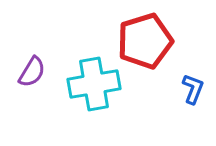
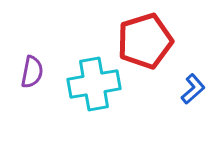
purple semicircle: rotated 20 degrees counterclockwise
blue L-shape: rotated 28 degrees clockwise
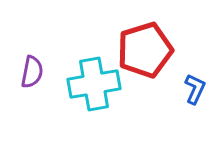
red pentagon: moved 9 px down
blue L-shape: moved 2 px right; rotated 24 degrees counterclockwise
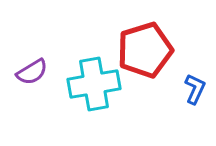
purple semicircle: rotated 48 degrees clockwise
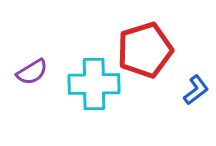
cyan cross: rotated 9 degrees clockwise
blue L-shape: moved 1 px right, 1 px down; rotated 28 degrees clockwise
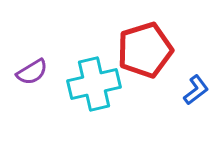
cyan cross: rotated 12 degrees counterclockwise
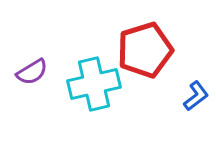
blue L-shape: moved 6 px down
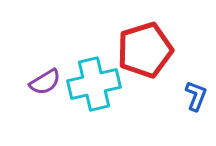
purple semicircle: moved 13 px right, 10 px down
blue L-shape: rotated 32 degrees counterclockwise
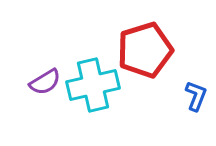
cyan cross: moved 1 px left, 1 px down
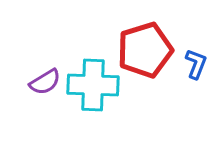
cyan cross: rotated 15 degrees clockwise
blue L-shape: moved 32 px up
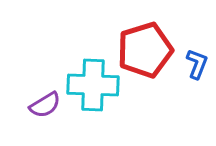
blue L-shape: moved 1 px right
purple semicircle: moved 23 px down
